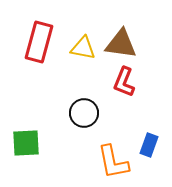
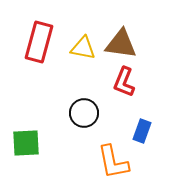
blue rectangle: moved 7 px left, 14 px up
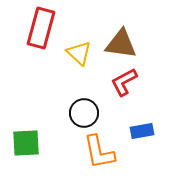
red rectangle: moved 2 px right, 14 px up
yellow triangle: moved 4 px left, 5 px down; rotated 32 degrees clockwise
red L-shape: rotated 40 degrees clockwise
blue rectangle: rotated 60 degrees clockwise
orange L-shape: moved 14 px left, 10 px up
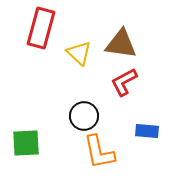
black circle: moved 3 px down
blue rectangle: moved 5 px right; rotated 15 degrees clockwise
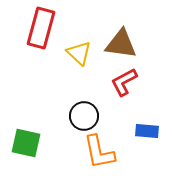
green square: rotated 16 degrees clockwise
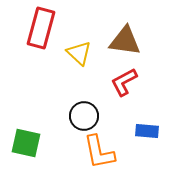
brown triangle: moved 4 px right, 3 px up
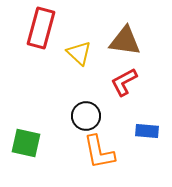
black circle: moved 2 px right
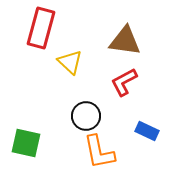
yellow triangle: moved 9 px left, 9 px down
blue rectangle: rotated 20 degrees clockwise
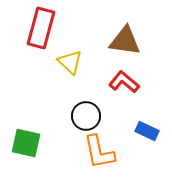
red L-shape: rotated 68 degrees clockwise
